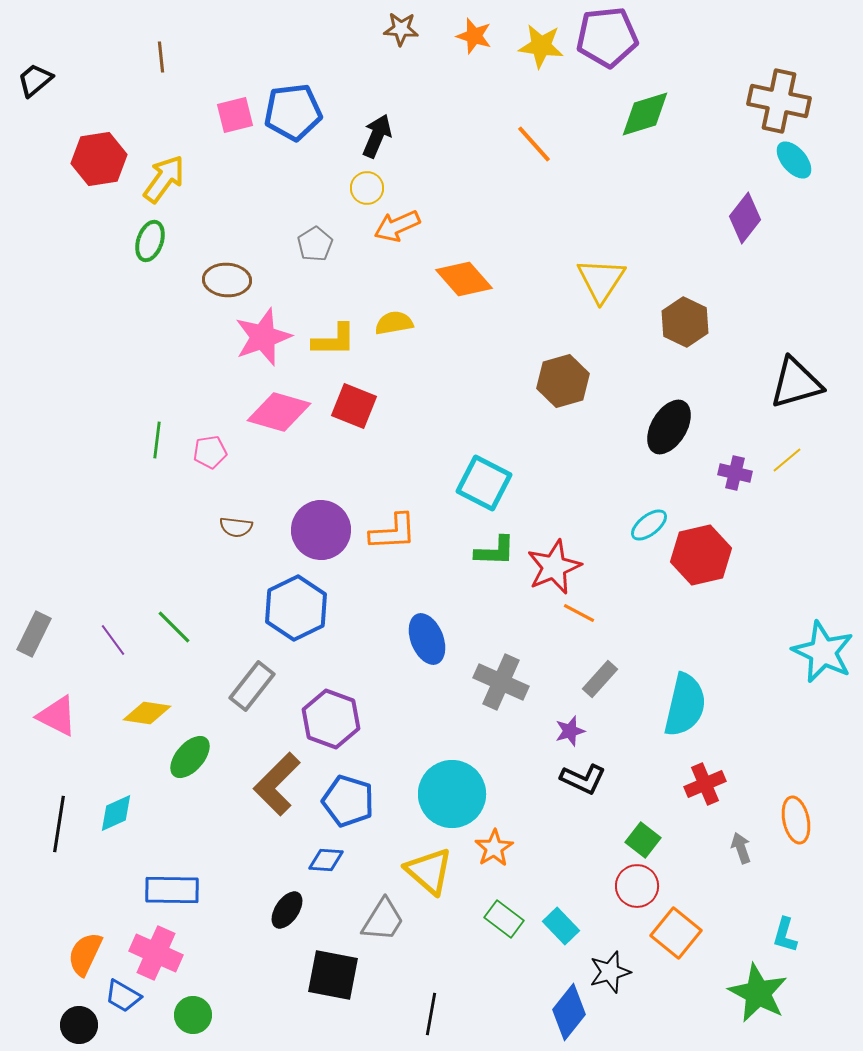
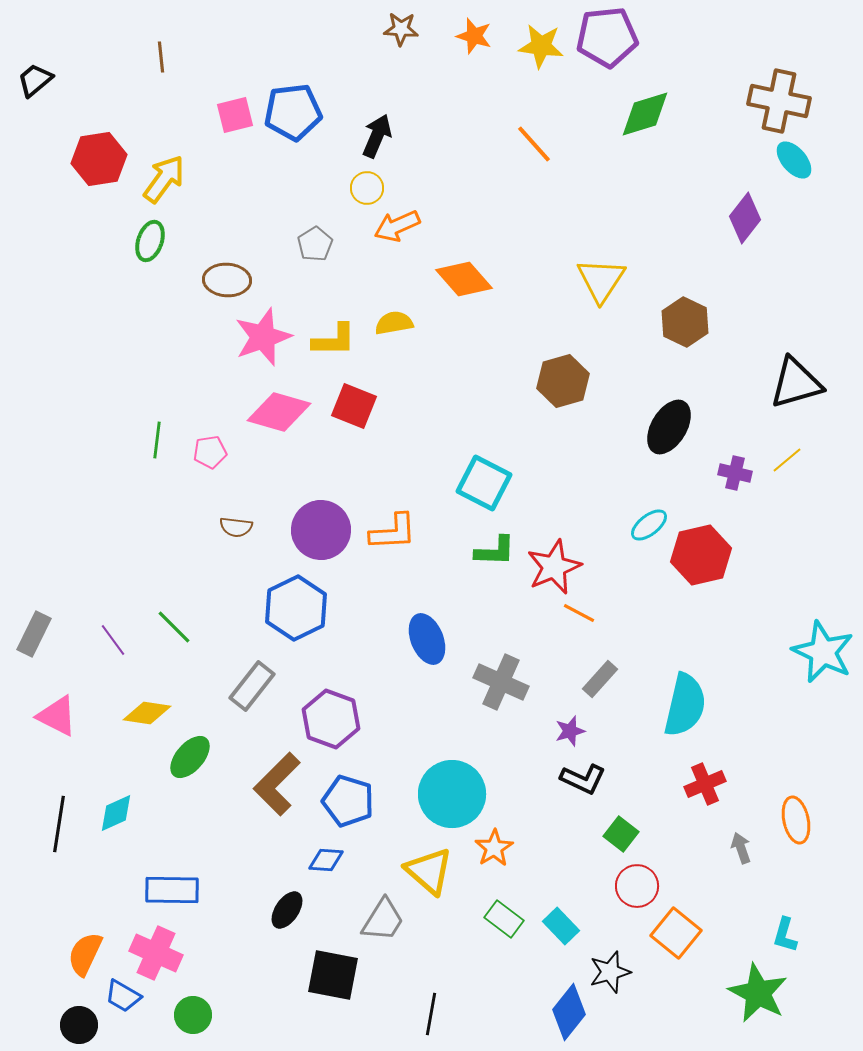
green square at (643, 840): moved 22 px left, 6 px up
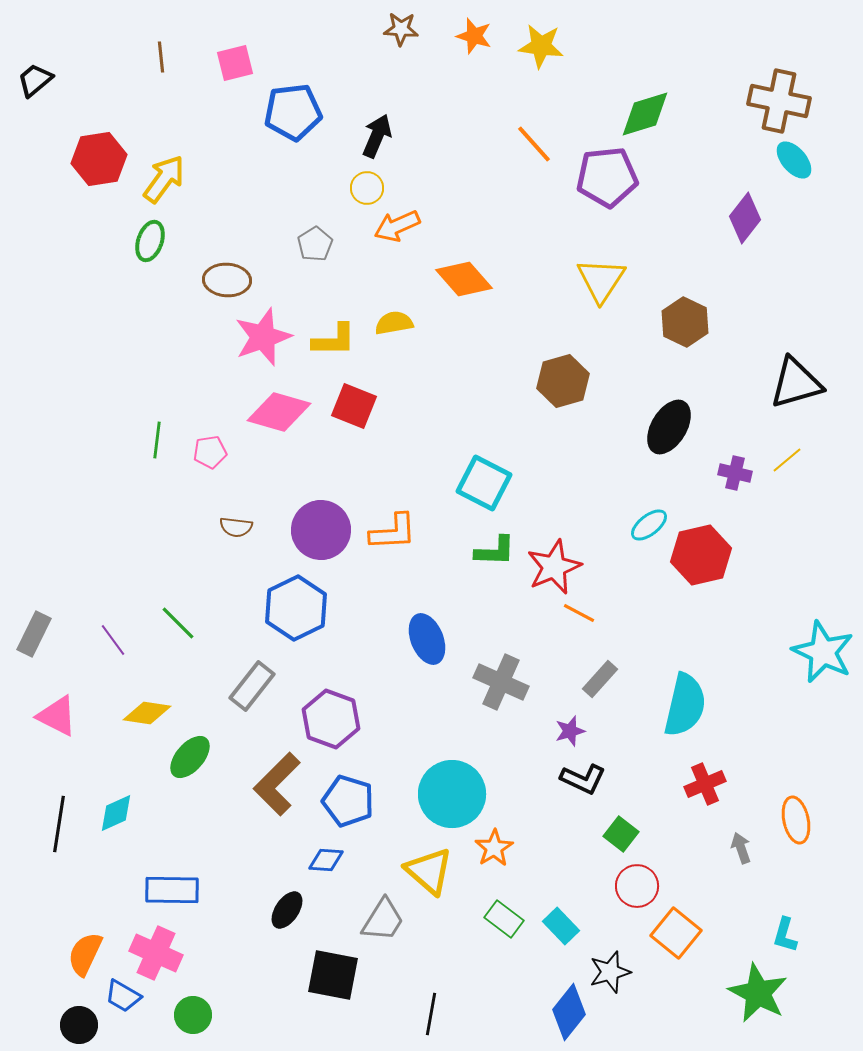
purple pentagon at (607, 37): moved 140 px down
pink square at (235, 115): moved 52 px up
green line at (174, 627): moved 4 px right, 4 px up
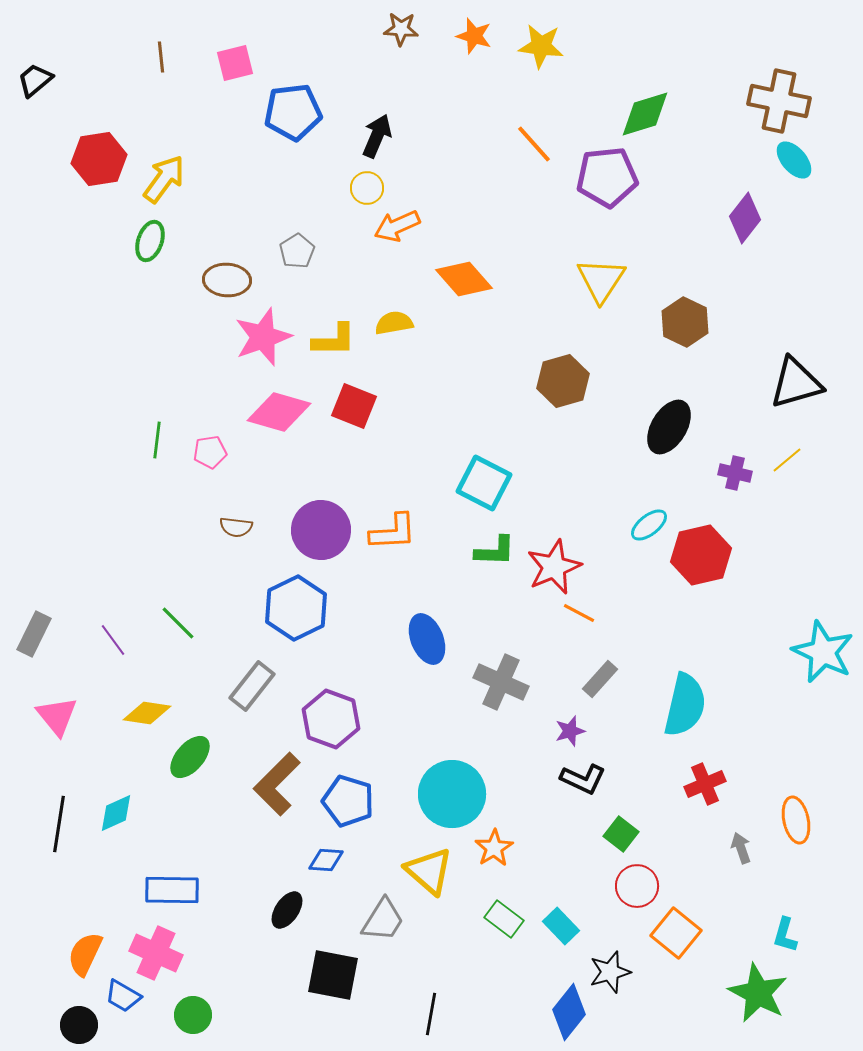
gray pentagon at (315, 244): moved 18 px left, 7 px down
pink triangle at (57, 716): rotated 24 degrees clockwise
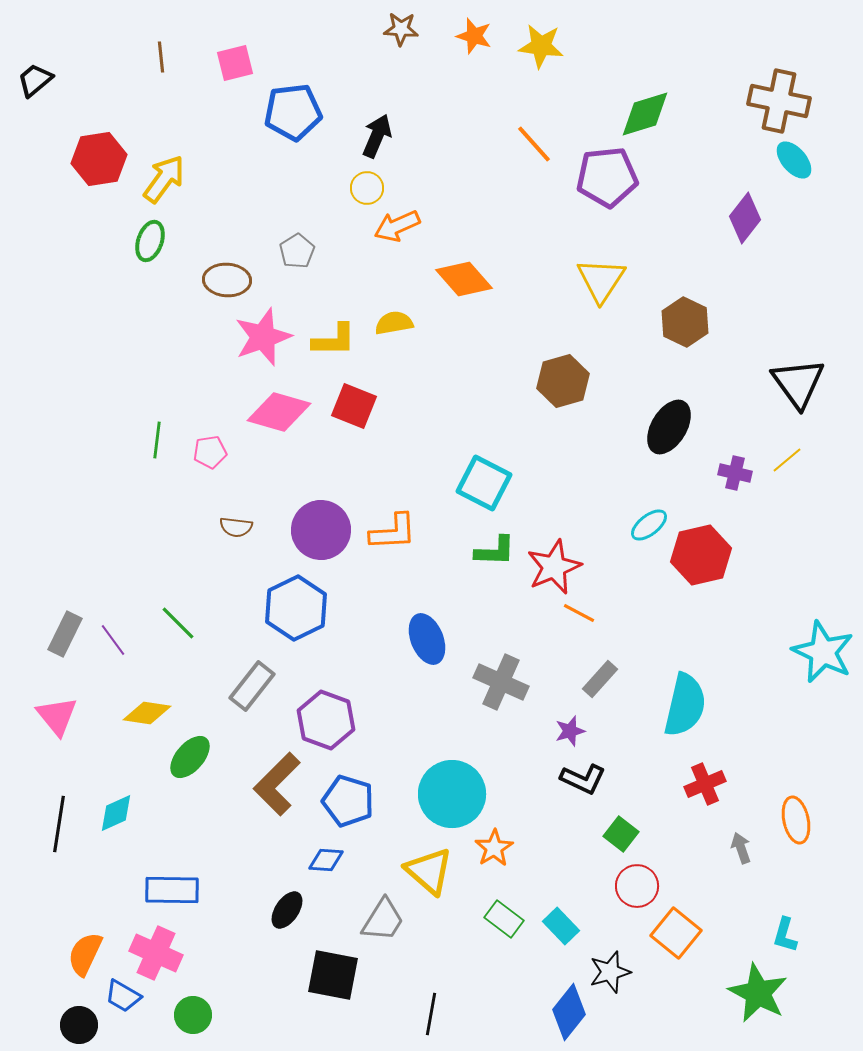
black triangle at (796, 383): moved 2 px right; rotated 50 degrees counterclockwise
gray rectangle at (34, 634): moved 31 px right
purple hexagon at (331, 719): moved 5 px left, 1 px down
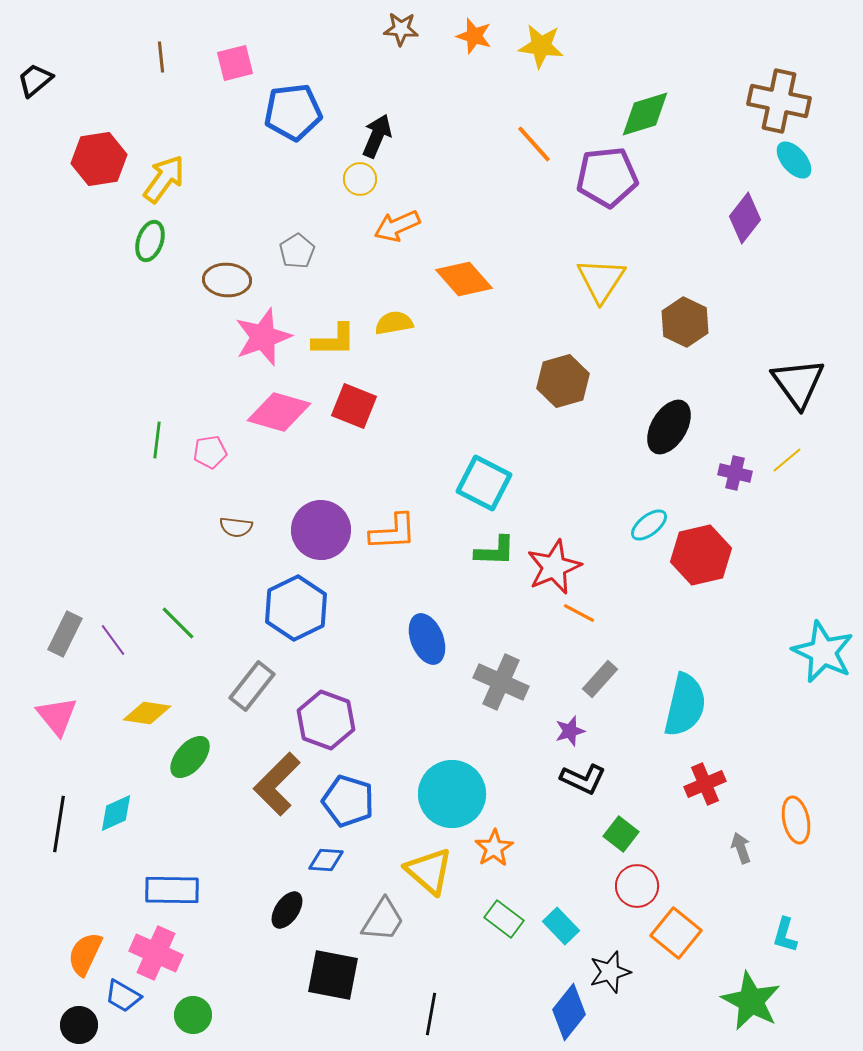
yellow circle at (367, 188): moved 7 px left, 9 px up
green star at (758, 993): moved 7 px left, 8 px down
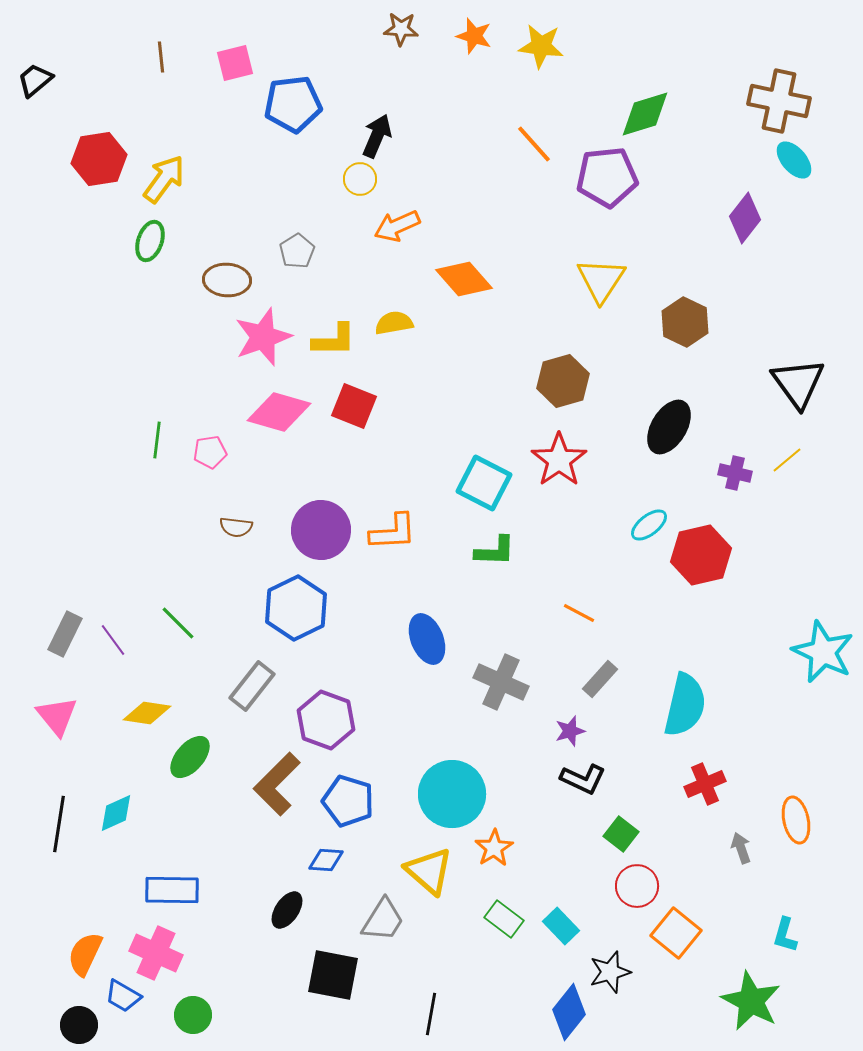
blue pentagon at (293, 112): moved 8 px up
red star at (554, 567): moved 5 px right, 107 px up; rotated 12 degrees counterclockwise
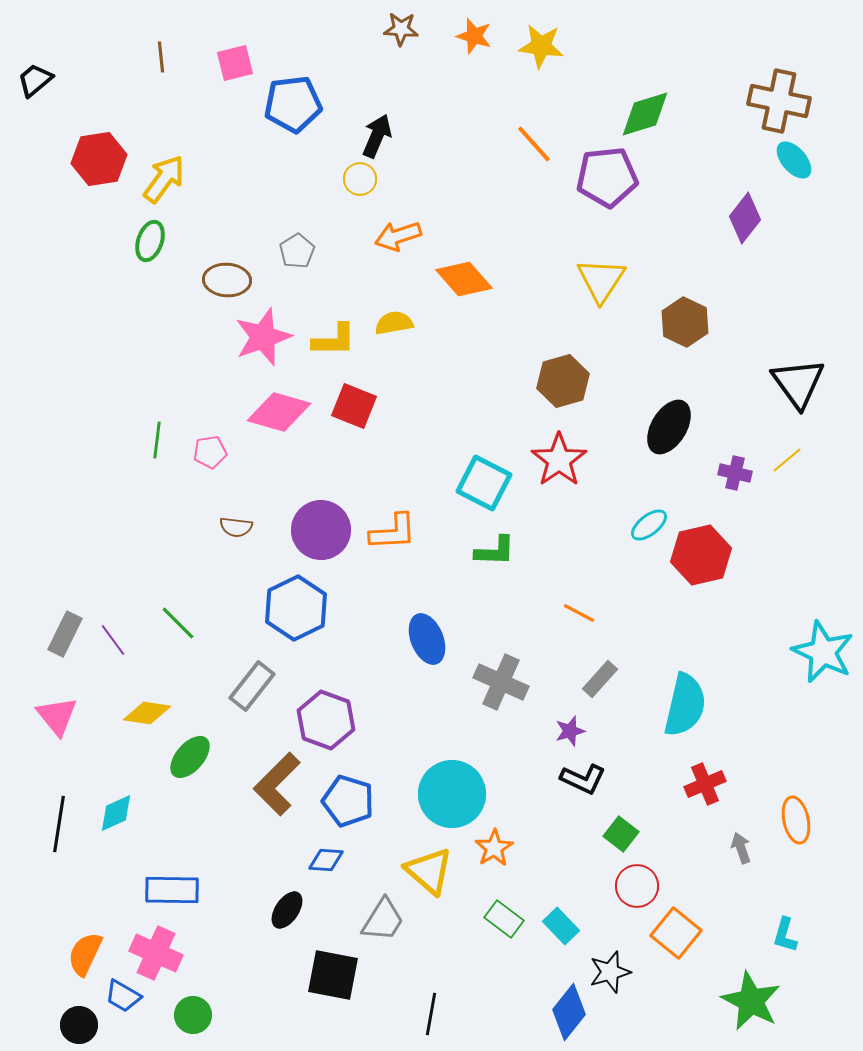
orange arrow at (397, 226): moved 1 px right, 10 px down; rotated 6 degrees clockwise
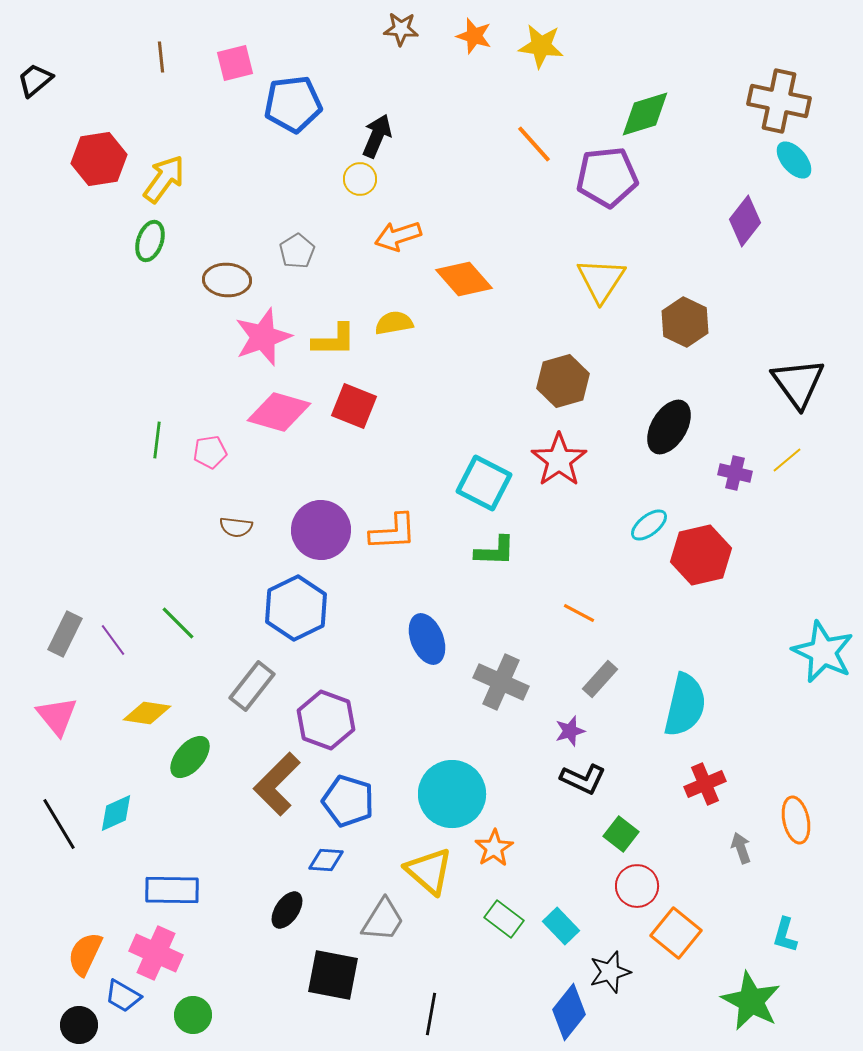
purple diamond at (745, 218): moved 3 px down
black line at (59, 824): rotated 40 degrees counterclockwise
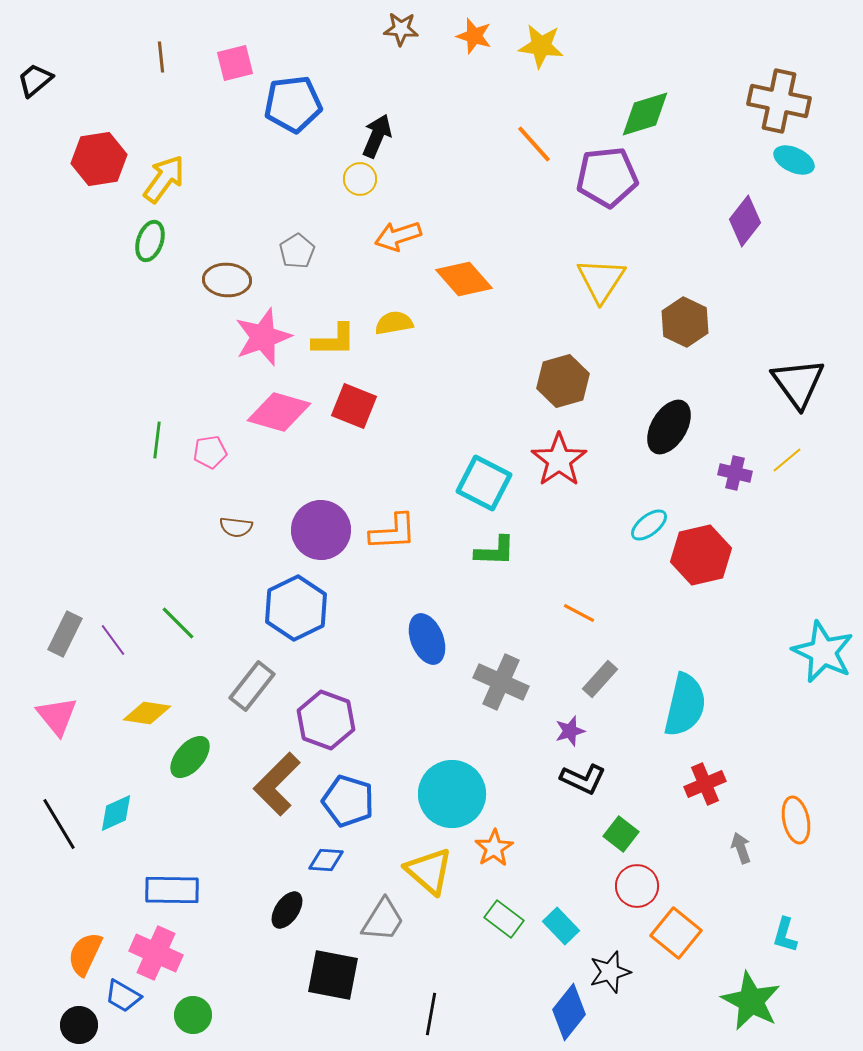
cyan ellipse at (794, 160): rotated 24 degrees counterclockwise
